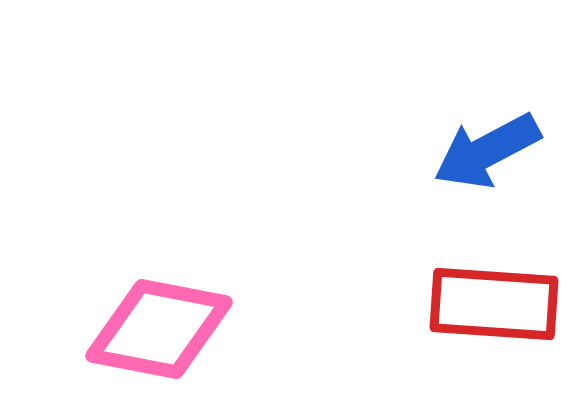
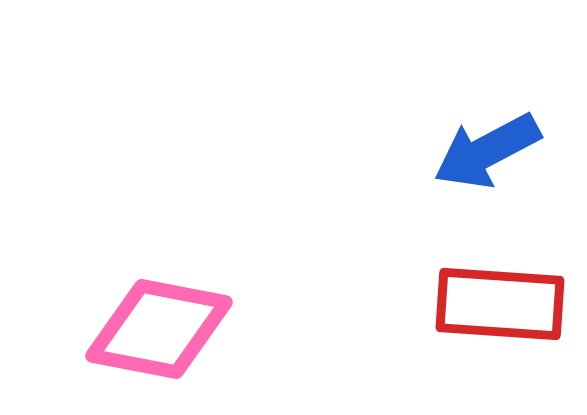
red rectangle: moved 6 px right
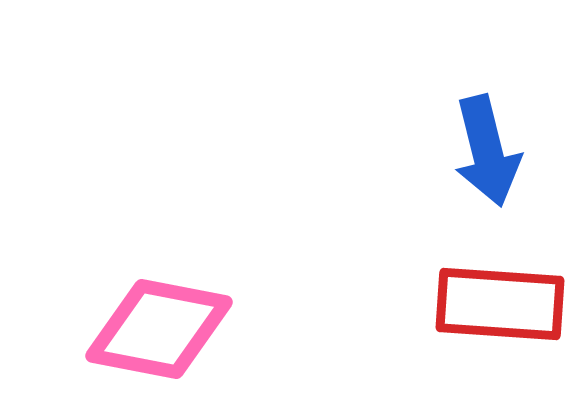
blue arrow: rotated 76 degrees counterclockwise
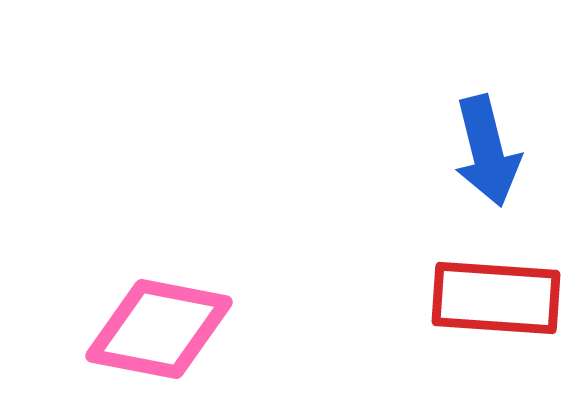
red rectangle: moved 4 px left, 6 px up
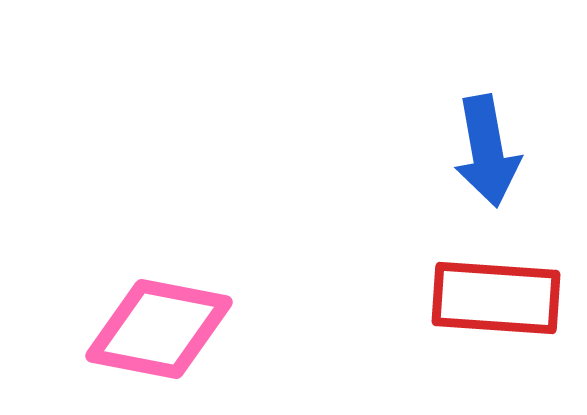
blue arrow: rotated 4 degrees clockwise
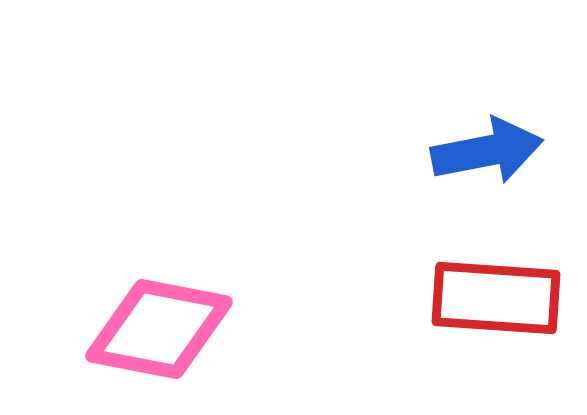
blue arrow: rotated 91 degrees counterclockwise
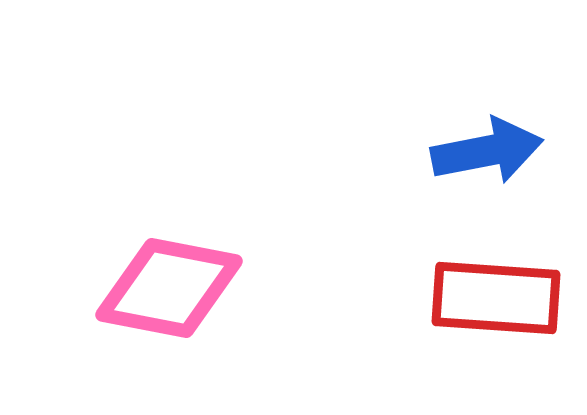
pink diamond: moved 10 px right, 41 px up
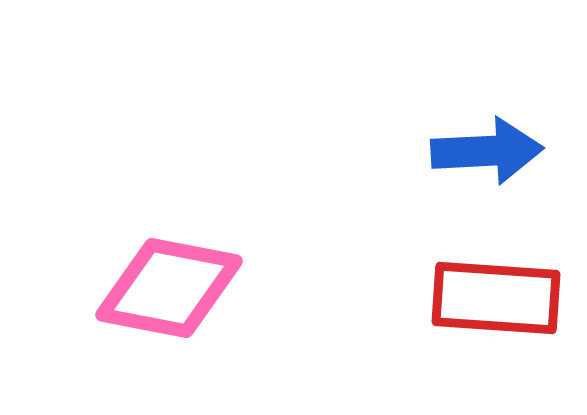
blue arrow: rotated 8 degrees clockwise
